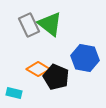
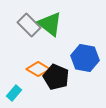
gray rectangle: rotated 20 degrees counterclockwise
cyan rectangle: rotated 63 degrees counterclockwise
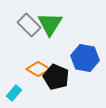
green triangle: rotated 24 degrees clockwise
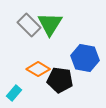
black pentagon: moved 4 px right, 3 px down; rotated 15 degrees counterclockwise
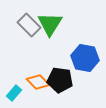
orange diamond: moved 13 px down; rotated 15 degrees clockwise
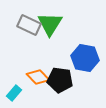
gray rectangle: rotated 20 degrees counterclockwise
orange diamond: moved 5 px up
